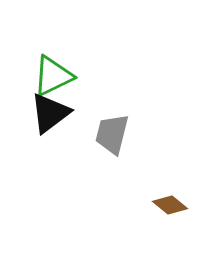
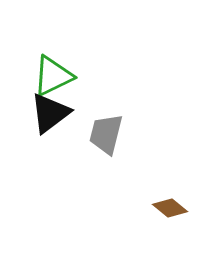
gray trapezoid: moved 6 px left
brown diamond: moved 3 px down
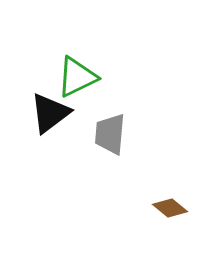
green triangle: moved 24 px right, 1 px down
gray trapezoid: moved 4 px right; rotated 9 degrees counterclockwise
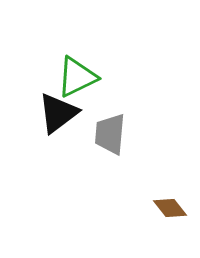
black triangle: moved 8 px right
brown diamond: rotated 12 degrees clockwise
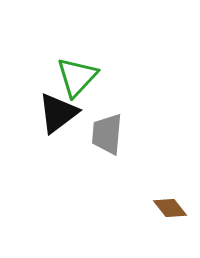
green triangle: rotated 21 degrees counterclockwise
gray trapezoid: moved 3 px left
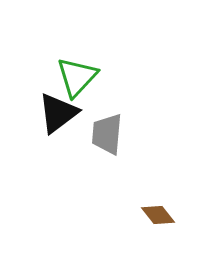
brown diamond: moved 12 px left, 7 px down
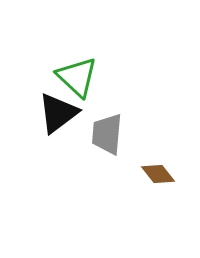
green triangle: rotated 30 degrees counterclockwise
brown diamond: moved 41 px up
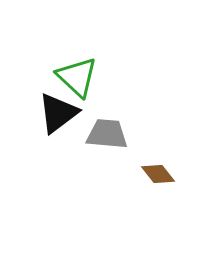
gray trapezoid: rotated 90 degrees clockwise
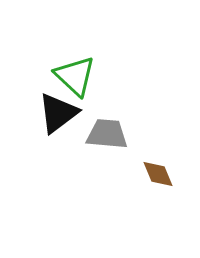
green triangle: moved 2 px left, 1 px up
brown diamond: rotated 16 degrees clockwise
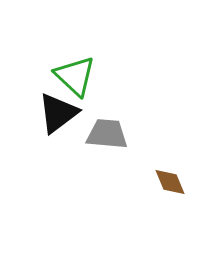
brown diamond: moved 12 px right, 8 px down
